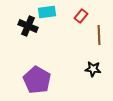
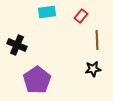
black cross: moved 11 px left, 19 px down
brown line: moved 2 px left, 5 px down
black star: rotated 14 degrees counterclockwise
purple pentagon: rotated 8 degrees clockwise
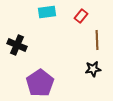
purple pentagon: moved 3 px right, 3 px down
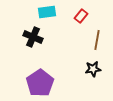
brown line: rotated 12 degrees clockwise
black cross: moved 16 px right, 8 px up
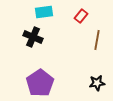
cyan rectangle: moved 3 px left
black star: moved 4 px right, 14 px down
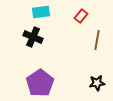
cyan rectangle: moved 3 px left
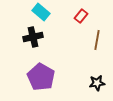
cyan rectangle: rotated 48 degrees clockwise
black cross: rotated 36 degrees counterclockwise
purple pentagon: moved 1 px right, 6 px up; rotated 8 degrees counterclockwise
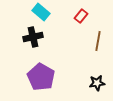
brown line: moved 1 px right, 1 px down
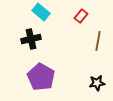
black cross: moved 2 px left, 2 px down
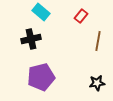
purple pentagon: rotated 28 degrees clockwise
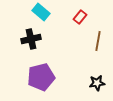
red rectangle: moved 1 px left, 1 px down
